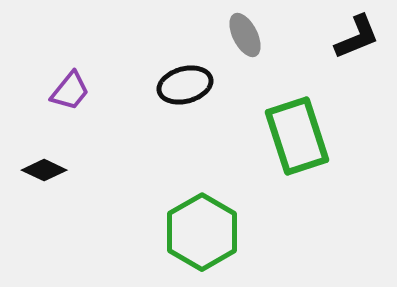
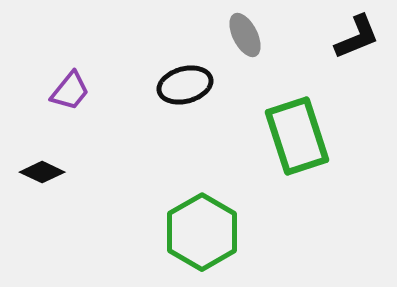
black diamond: moved 2 px left, 2 px down
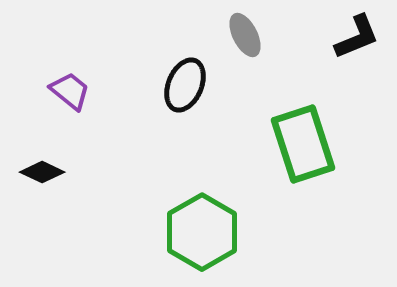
black ellipse: rotated 52 degrees counterclockwise
purple trapezoid: rotated 90 degrees counterclockwise
green rectangle: moved 6 px right, 8 px down
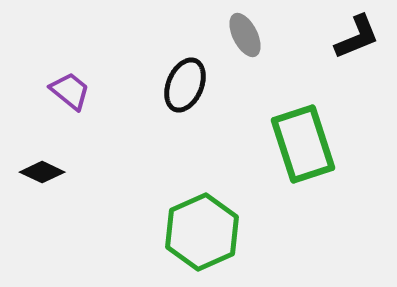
green hexagon: rotated 6 degrees clockwise
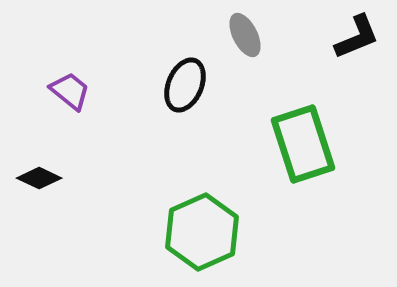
black diamond: moved 3 px left, 6 px down
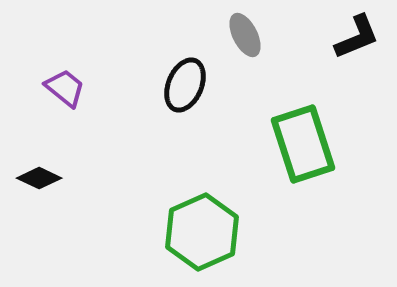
purple trapezoid: moved 5 px left, 3 px up
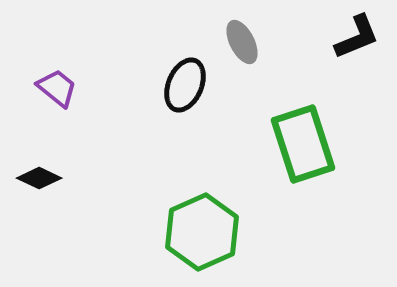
gray ellipse: moved 3 px left, 7 px down
purple trapezoid: moved 8 px left
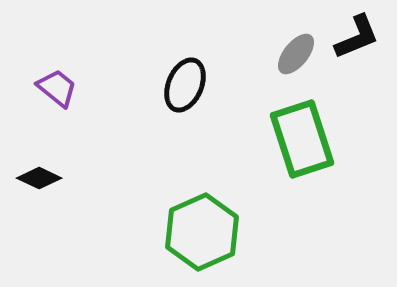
gray ellipse: moved 54 px right, 12 px down; rotated 66 degrees clockwise
green rectangle: moved 1 px left, 5 px up
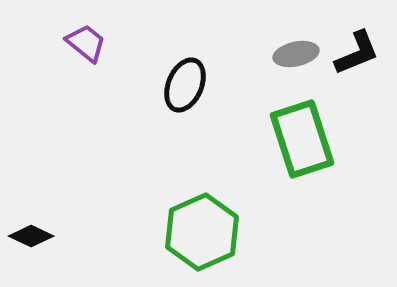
black L-shape: moved 16 px down
gray ellipse: rotated 39 degrees clockwise
purple trapezoid: moved 29 px right, 45 px up
black diamond: moved 8 px left, 58 px down
